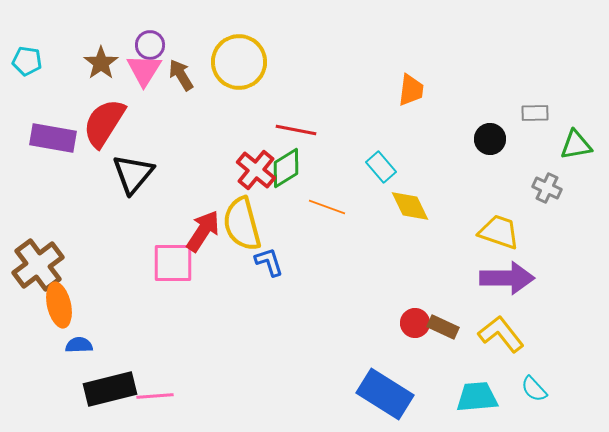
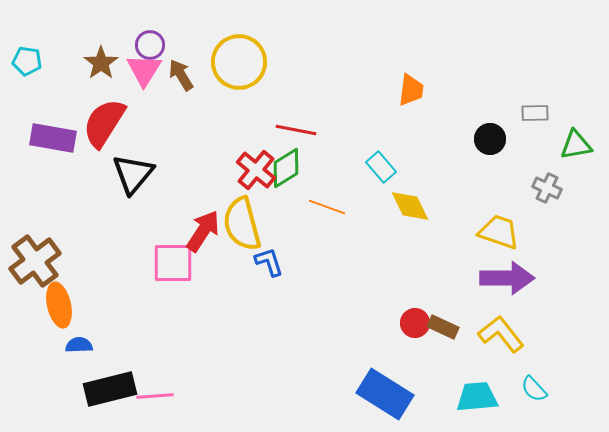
brown cross: moved 3 px left, 4 px up
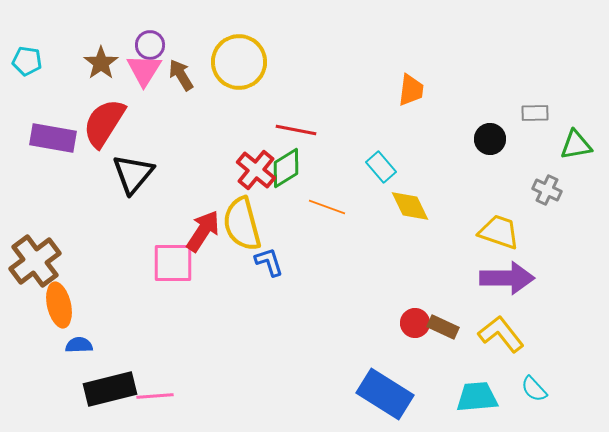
gray cross: moved 2 px down
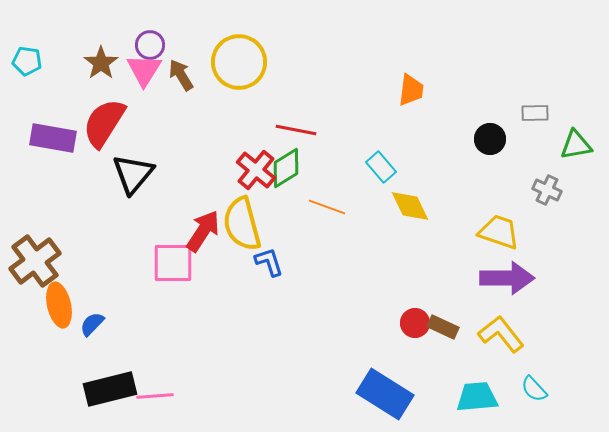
blue semicircle: moved 13 px right, 21 px up; rotated 44 degrees counterclockwise
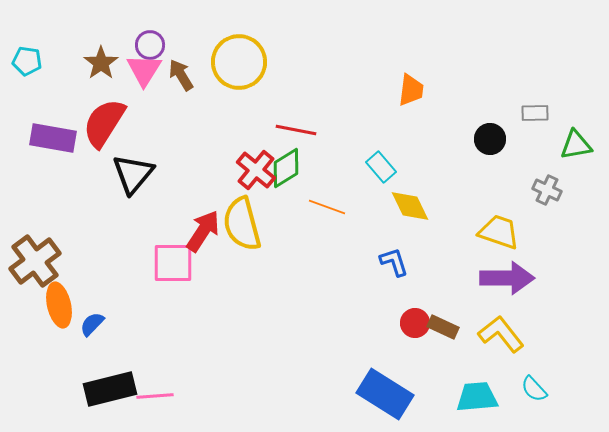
blue L-shape: moved 125 px right
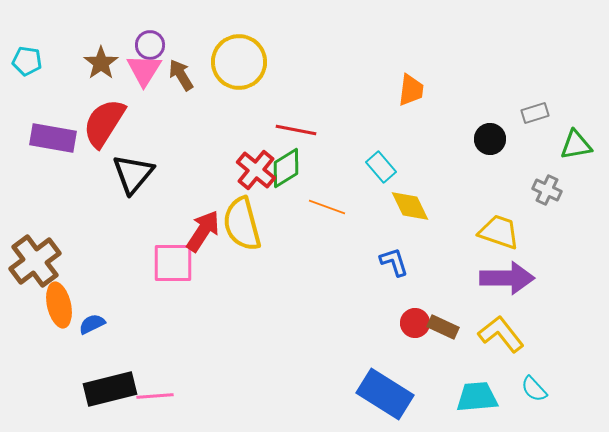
gray rectangle: rotated 16 degrees counterclockwise
blue semicircle: rotated 20 degrees clockwise
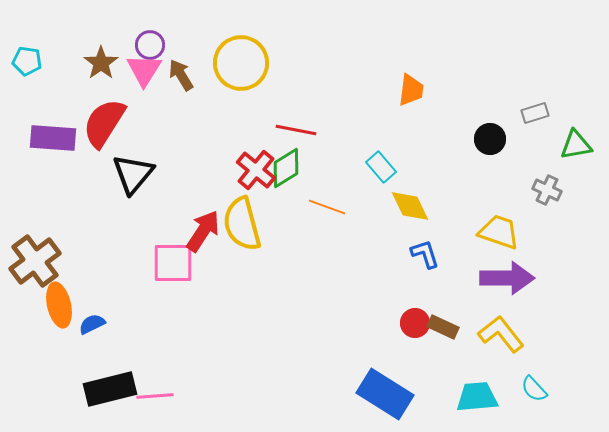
yellow circle: moved 2 px right, 1 px down
purple rectangle: rotated 6 degrees counterclockwise
blue L-shape: moved 31 px right, 8 px up
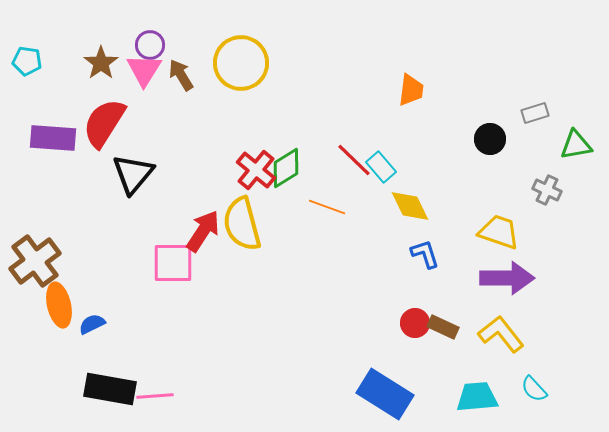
red line: moved 58 px right, 30 px down; rotated 33 degrees clockwise
black rectangle: rotated 24 degrees clockwise
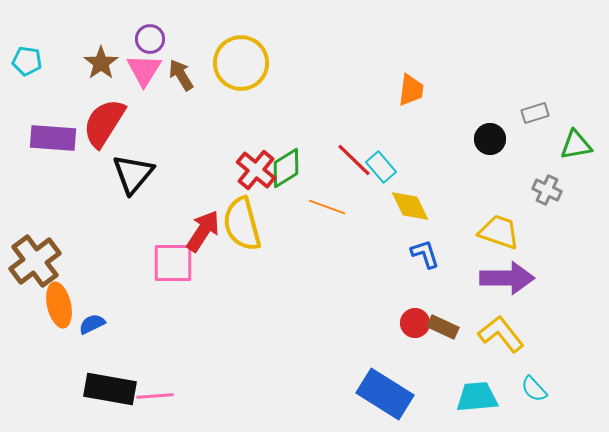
purple circle: moved 6 px up
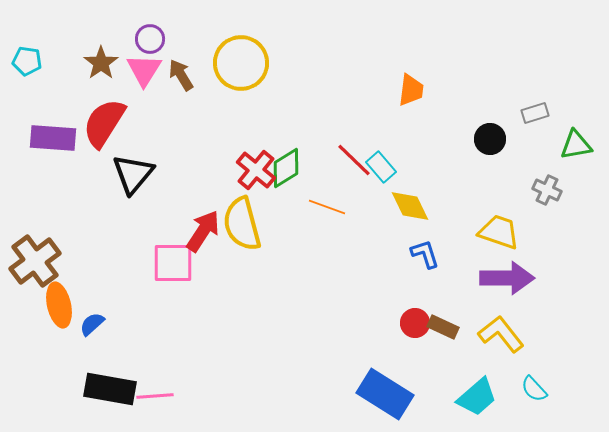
blue semicircle: rotated 16 degrees counterclockwise
cyan trapezoid: rotated 144 degrees clockwise
